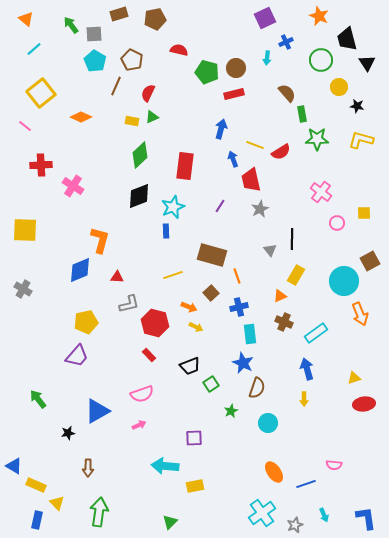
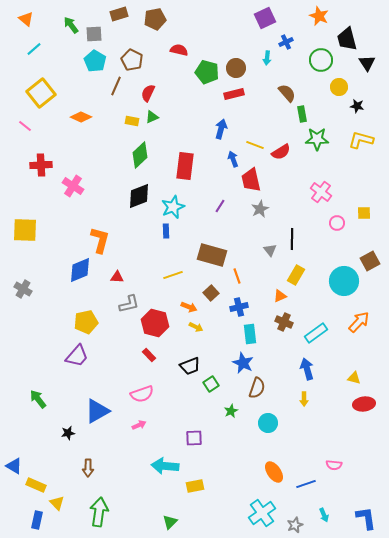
orange arrow at (360, 314): moved 1 px left, 8 px down; rotated 115 degrees counterclockwise
yellow triangle at (354, 378): rotated 32 degrees clockwise
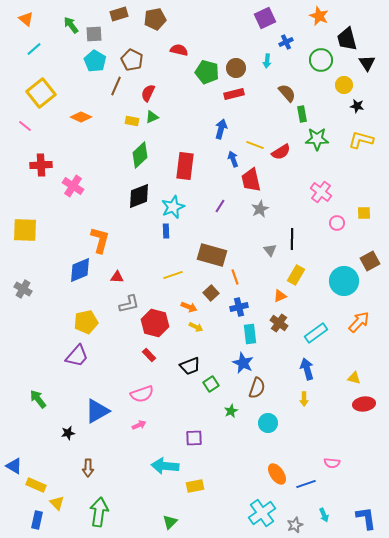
cyan arrow at (267, 58): moved 3 px down
yellow circle at (339, 87): moved 5 px right, 2 px up
orange line at (237, 276): moved 2 px left, 1 px down
brown cross at (284, 322): moved 5 px left, 1 px down; rotated 12 degrees clockwise
pink semicircle at (334, 465): moved 2 px left, 2 px up
orange ellipse at (274, 472): moved 3 px right, 2 px down
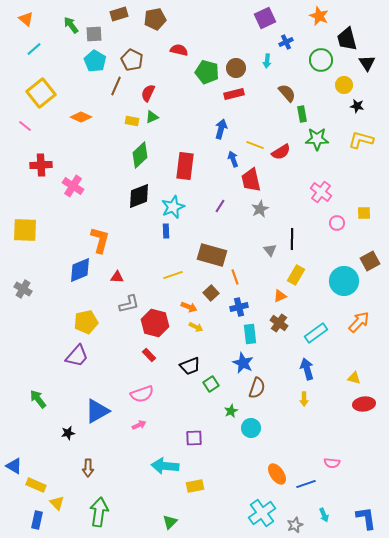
cyan circle at (268, 423): moved 17 px left, 5 px down
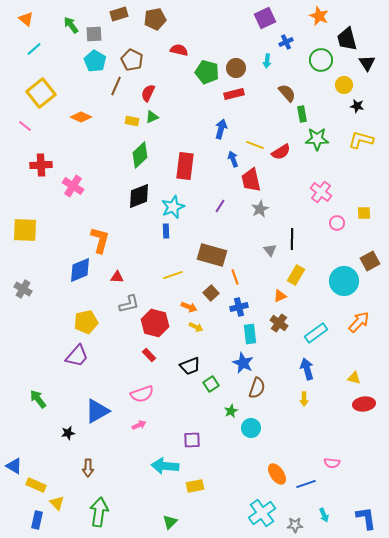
purple square at (194, 438): moved 2 px left, 2 px down
gray star at (295, 525): rotated 21 degrees clockwise
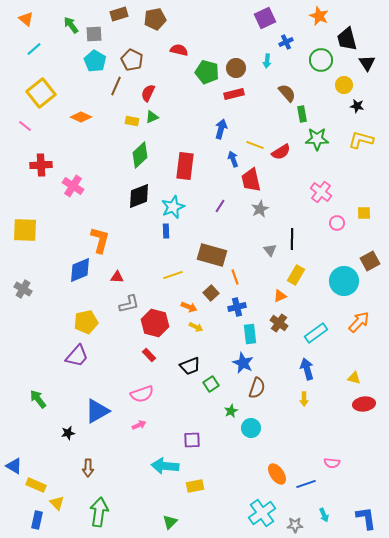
blue cross at (239, 307): moved 2 px left
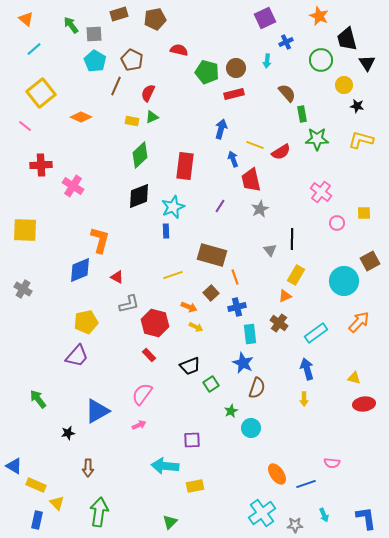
red triangle at (117, 277): rotated 24 degrees clockwise
orange triangle at (280, 296): moved 5 px right
pink semicircle at (142, 394): rotated 145 degrees clockwise
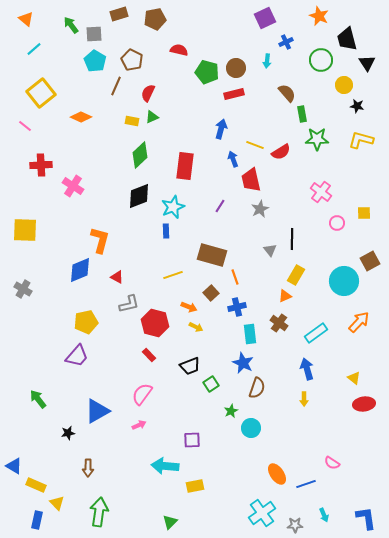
yellow triangle at (354, 378): rotated 24 degrees clockwise
pink semicircle at (332, 463): rotated 28 degrees clockwise
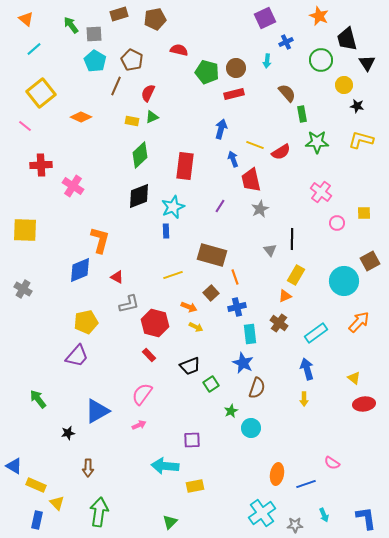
green star at (317, 139): moved 3 px down
orange ellipse at (277, 474): rotated 45 degrees clockwise
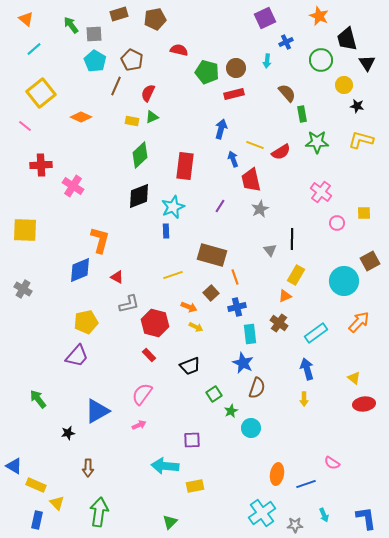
green square at (211, 384): moved 3 px right, 10 px down
